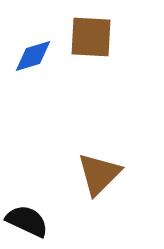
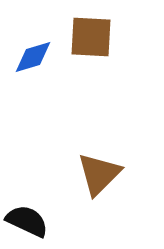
blue diamond: moved 1 px down
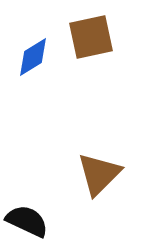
brown square: rotated 15 degrees counterclockwise
blue diamond: rotated 15 degrees counterclockwise
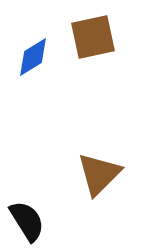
brown square: moved 2 px right
black semicircle: rotated 33 degrees clockwise
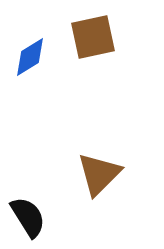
blue diamond: moved 3 px left
black semicircle: moved 1 px right, 4 px up
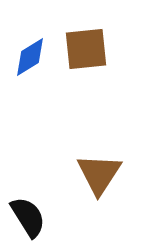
brown square: moved 7 px left, 12 px down; rotated 6 degrees clockwise
brown triangle: rotated 12 degrees counterclockwise
